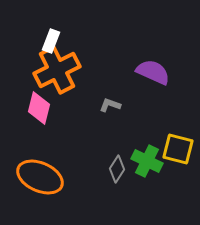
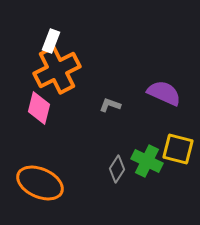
purple semicircle: moved 11 px right, 21 px down
orange ellipse: moved 6 px down
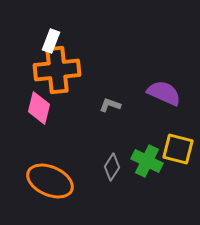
orange cross: rotated 21 degrees clockwise
gray diamond: moved 5 px left, 2 px up
orange ellipse: moved 10 px right, 2 px up
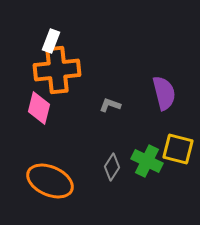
purple semicircle: rotated 52 degrees clockwise
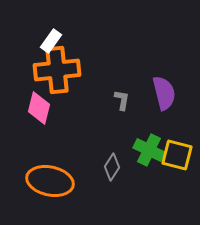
white rectangle: rotated 15 degrees clockwise
gray L-shape: moved 12 px right, 5 px up; rotated 80 degrees clockwise
yellow square: moved 1 px left, 6 px down
green cross: moved 2 px right, 11 px up
orange ellipse: rotated 12 degrees counterclockwise
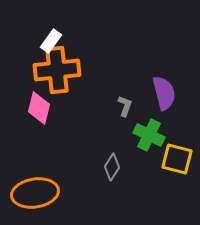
gray L-shape: moved 3 px right, 6 px down; rotated 10 degrees clockwise
green cross: moved 15 px up
yellow square: moved 4 px down
orange ellipse: moved 15 px left, 12 px down; rotated 21 degrees counterclockwise
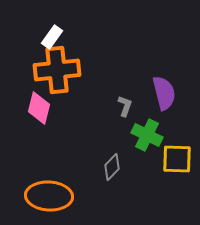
white rectangle: moved 1 px right, 4 px up
green cross: moved 2 px left
yellow square: rotated 12 degrees counterclockwise
gray diamond: rotated 12 degrees clockwise
orange ellipse: moved 14 px right, 3 px down; rotated 12 degrees clockwise
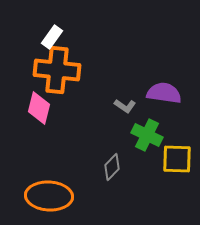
orange cross: rotated 12 degrees clockwise
purple semicircle: rotated 68 degrees counterclockwise
gray L-shape: rotated 105 degrees clockwise
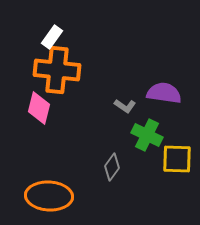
gray diamond: rotated 8 degrees counterclockwise
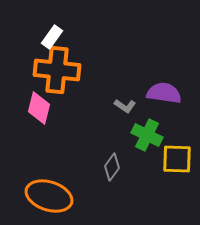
orange ellipse: rotated 15 degrees clockwise
